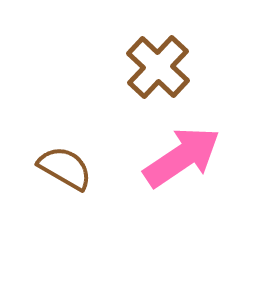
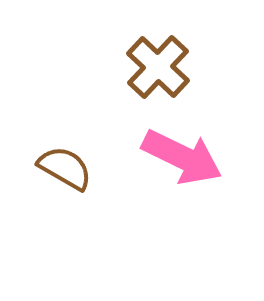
pink arrow: rotated 60 degrees clockwise
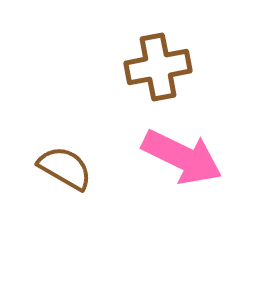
brown cross: rotated 36 degrees clockwise
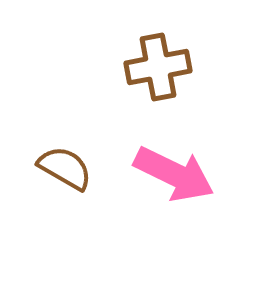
pink arrow: moved 8 px left, 17 px down
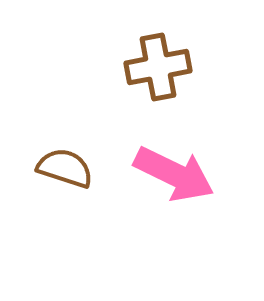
brown semicircle: rotated 12 degrees counterclockwise
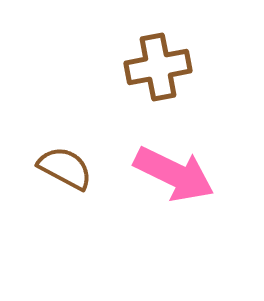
brown semicircle: rotated 10 degrees clockwise
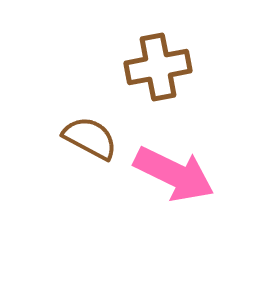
brown semicircle: moved 25 px right, 30 px up
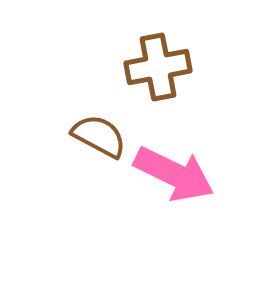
brown semicircle: moved 9 px right, 2 px up
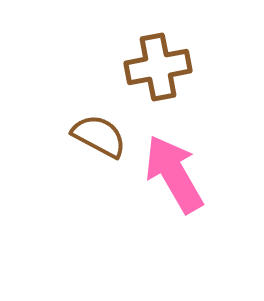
pink arrow: rotated 146 degrees counterclockwise
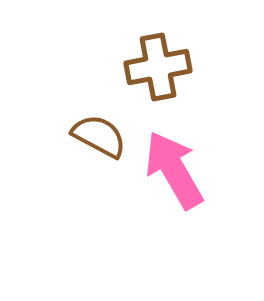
pink arrow: moved 4 px up
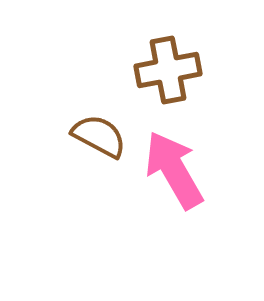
brown cross: moved 10 px right, 3 px down
